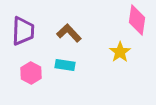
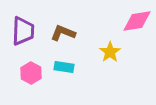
pink diamond: moved 1 px down; rotated 72 degrees clockwise
brown L-shape: moved 6 px left; rotated 25 degrees counterclockwise
yellow star: moved 10 px left
cyan rectangle: moved 1 px left, 2 px down
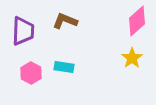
pink diamond: rotated 32 degrees counterclockwise
brown L-shape: moved 2 px right, 12 px up
yellow star: moved 22 px right, 6 px down
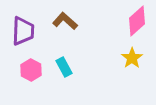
brown L-shape: rotated 20 degrees clockwise
cyan rectangle: rotated 54 degrees clockwise
pink hexagon: moved 3 px up
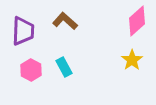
yellow star: moved 2 px down
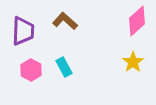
yellow star: moved 1 px right, 2 px down
